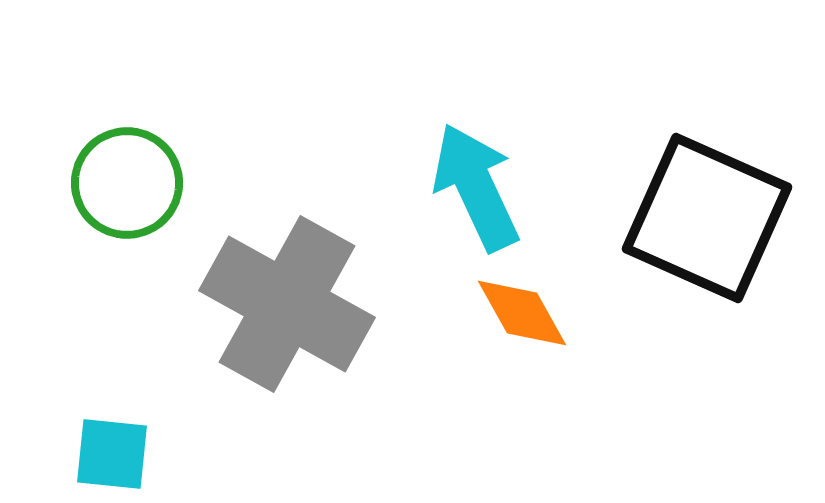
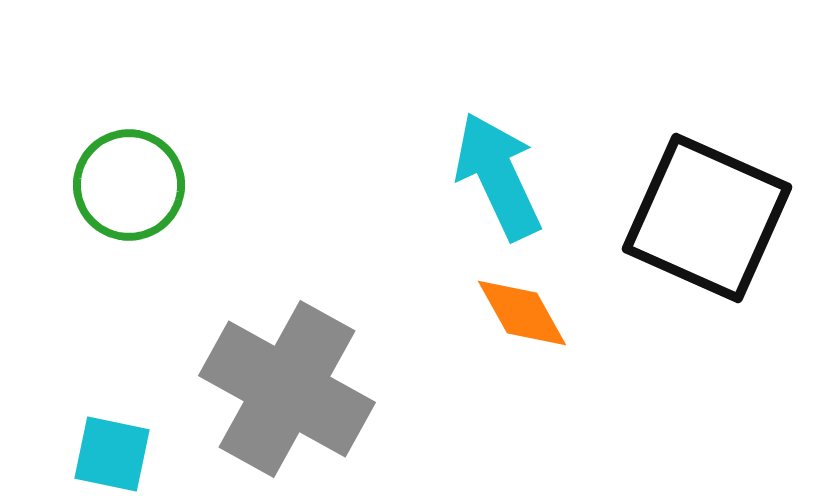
green circle: moved 2 px right, 2 px down
cyan arrow: moved 22 px right, 11 px up
gray cross: moved 85 px down
cyan square: rotated 6 degrees clockwise
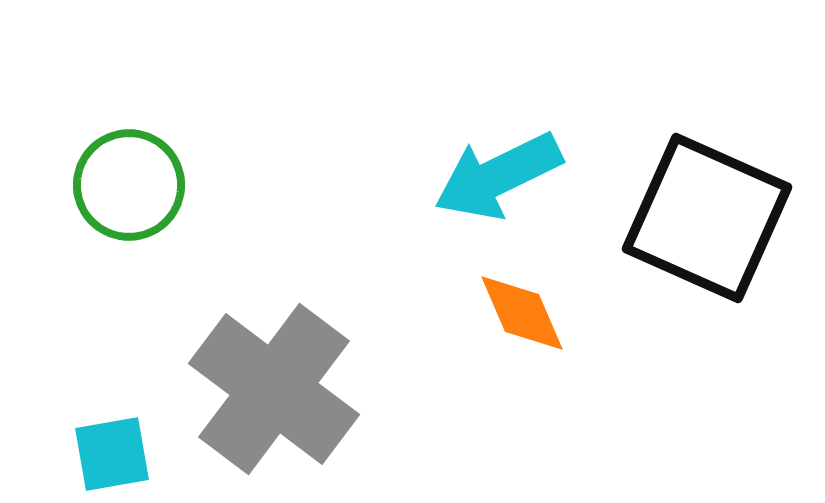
cyan arrow: rotated 91 degrees counterclockwise
orange diamond: rotated 6 degrees clockwise
gray cross: moved 13 px left; rotated 8 degrees clockwise
cyan square: rotated 22 degrees counterclockwise
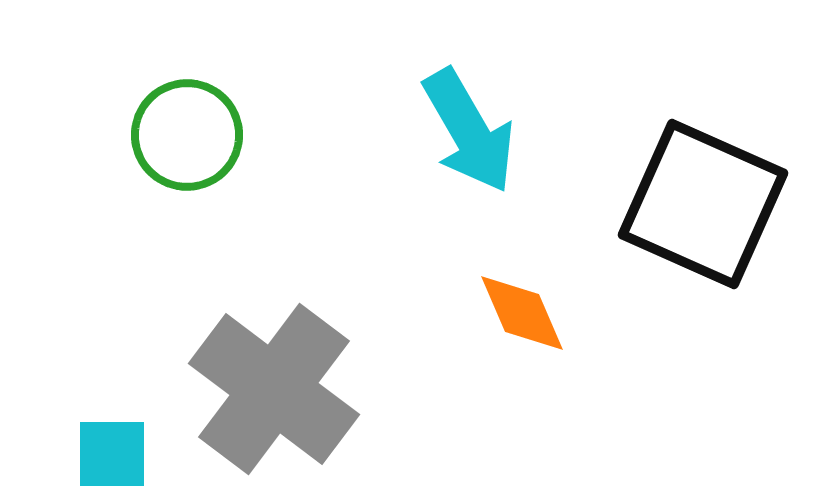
cyan arrow: moved 29 px left, 45 px up; rotated 94 degrees counterclockwise
green circle: moved 58 px right, 50 px up
black square: moved 4 px left, 14 px up
cyan square: rotated 10 degrees clockwise
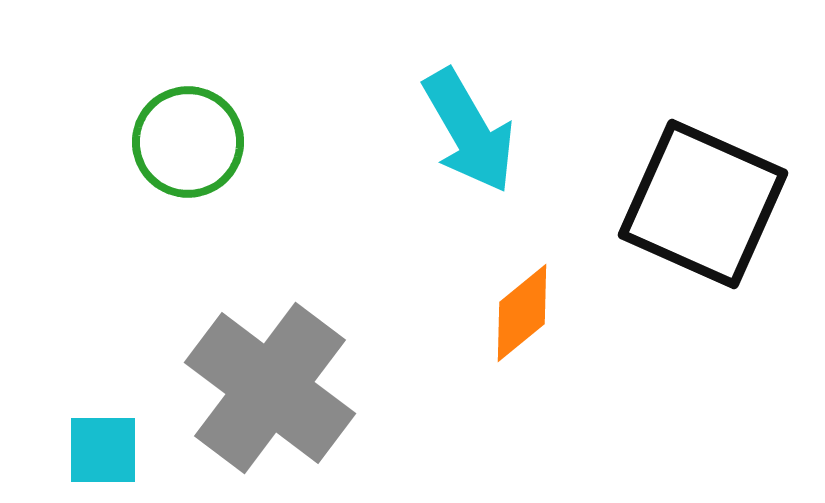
green circle: moved 1 px right, 7 px down
orange diamond: rotated 74 degrees clockwise
gray cross: moved 4 px left, 1 px up
cyan square: moved 9 px left, 4 px up
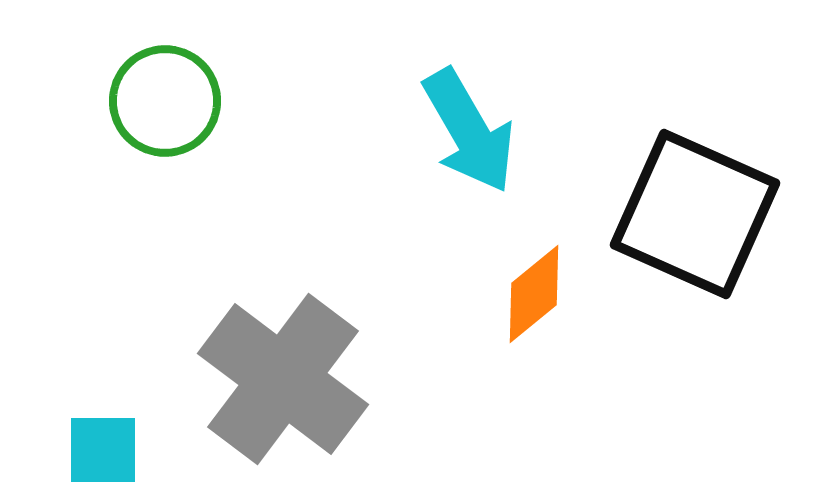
green circle: moved 23 px left, 41 px up
black square: moved 8 px left, 10 px down
orange diamond: moved 12 px right, 19 px up
gray cross: moved 13 px right, 9 px up
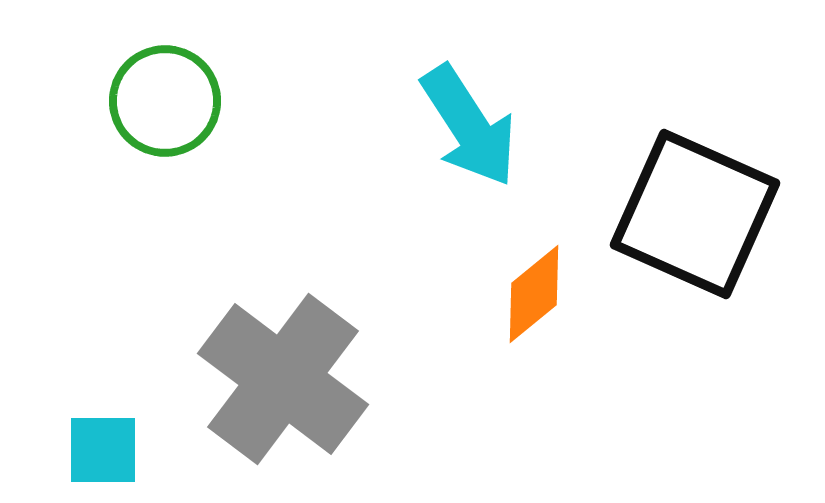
cyan arrow: moved 5 px up; rotated 3 degrees counterclockwise
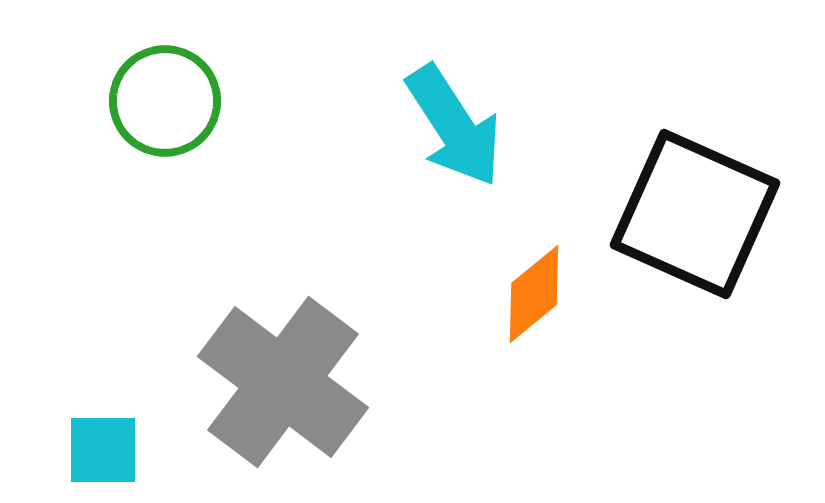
cyan arrow: moved 15 px left
gray cross: moved 3 px down
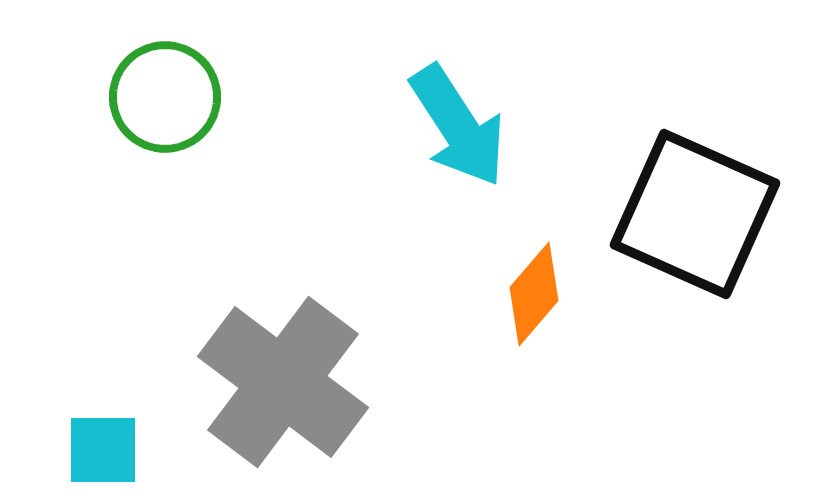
green circle: moved 4 px up
cyan arrow: moved 4 px right
orange diamond: rotated 10 degrees counterclockwise
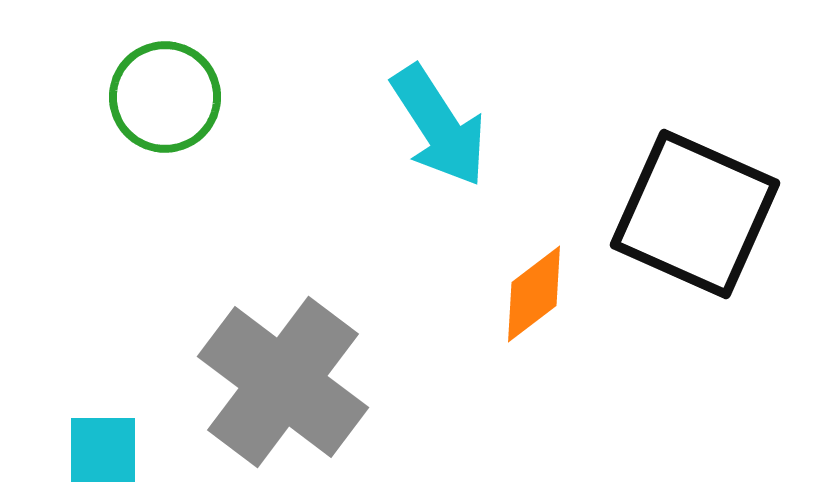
cyan arrow: moved 19 px left
orange diamond: rotated 12 degrees clockwise
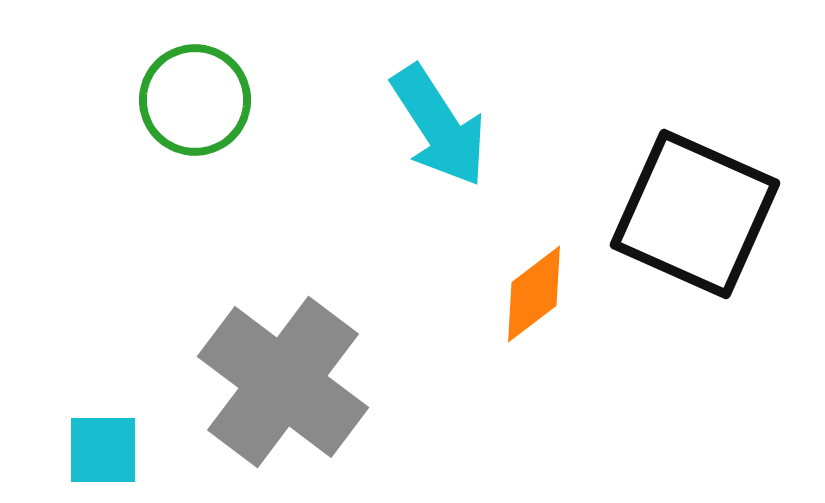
green circle: moved 30 px right, 3 px down
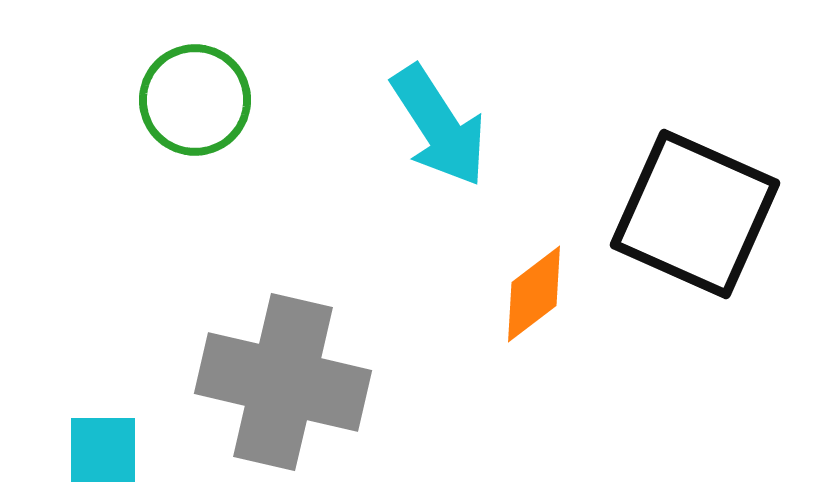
gray cross: rotated 24 degrees counterclockwise
